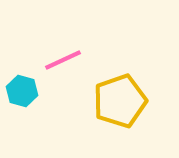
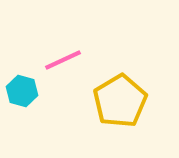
yellow pentagon: rotated 12 degrees counterclockwise
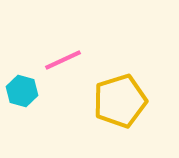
yellow pentagon: rotated 14 degrees clockwise
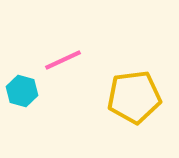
yellow pentagon: moved 14 px right, 4 px up; rotated 10 degrees clockwise
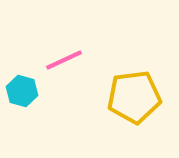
pink line: moved 1 px right
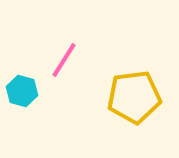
pink line: rotated 33 degrees counterclockwise
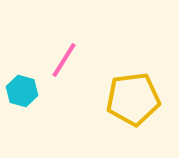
yellow pentagon: moved 1 px left, 2 px down
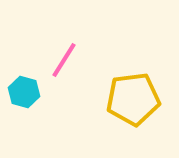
cyan hexagon: moved 2 px right, 1 px down
